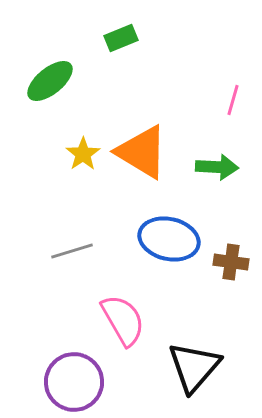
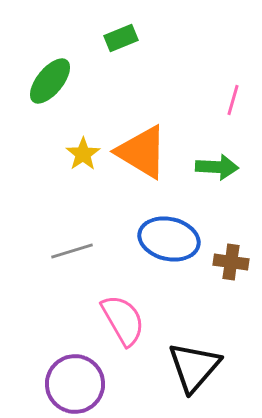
green ellipse: rotated 12 degrees counterclockwise
purple circle: moved 1 px right, 2 px down
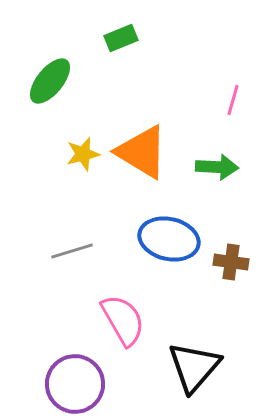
yellow star: rotated 20 degrees clockwise
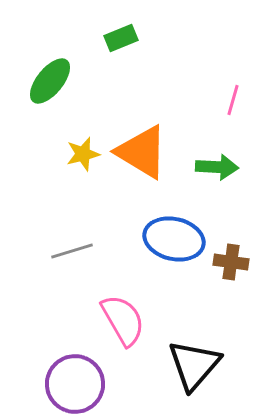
blue ellipse: moved 5 px right
black triangle: moved 2 px up
